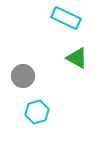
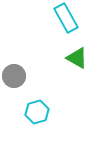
cyan rectangle: rotated 36 degrees clockwise
gray circle: moved 9 px left
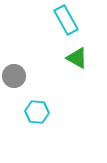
cyan rectangle: moved 2 px down
cyan hexagon: rotated 20 degrees clockwise
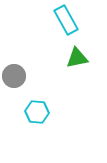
green triangle: rotated 40 degrees counterclockwise
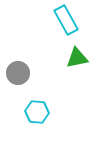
gray circle: moved 4 px right, 3 px up
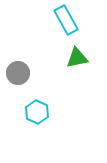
cyan hexagon: rotated 20 degrees clockwise
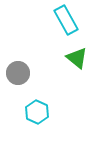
green triangle: rotated 50 degrees clockwise
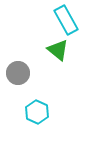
green triangle: moved 19 px left, 8 px up
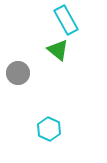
cyan hexagon: moved 12 px right, 17 px down
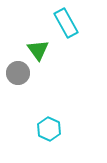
cyan rectangle: moved 3 px down
green triangle: moved 20 px left; rotated 15 degrees clockwise
